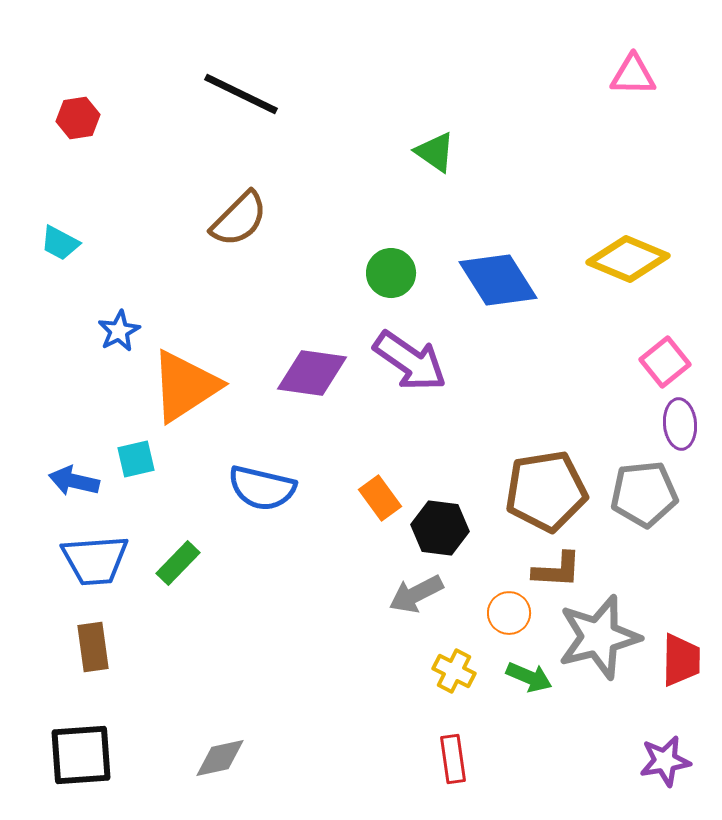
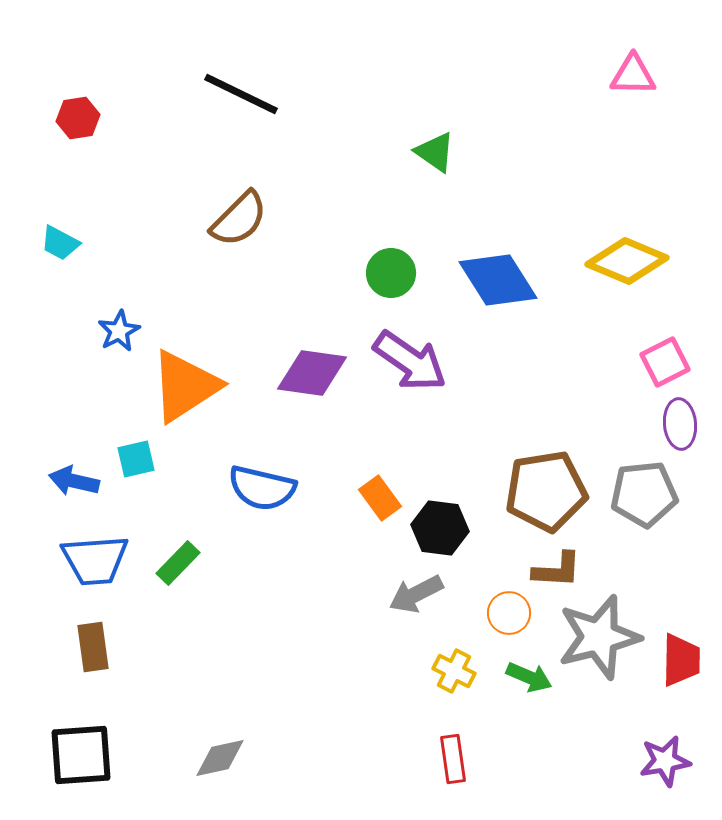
yellow diamond: moved 1 px left, 2 px down
pink square: rotated 12 degrees clockwise
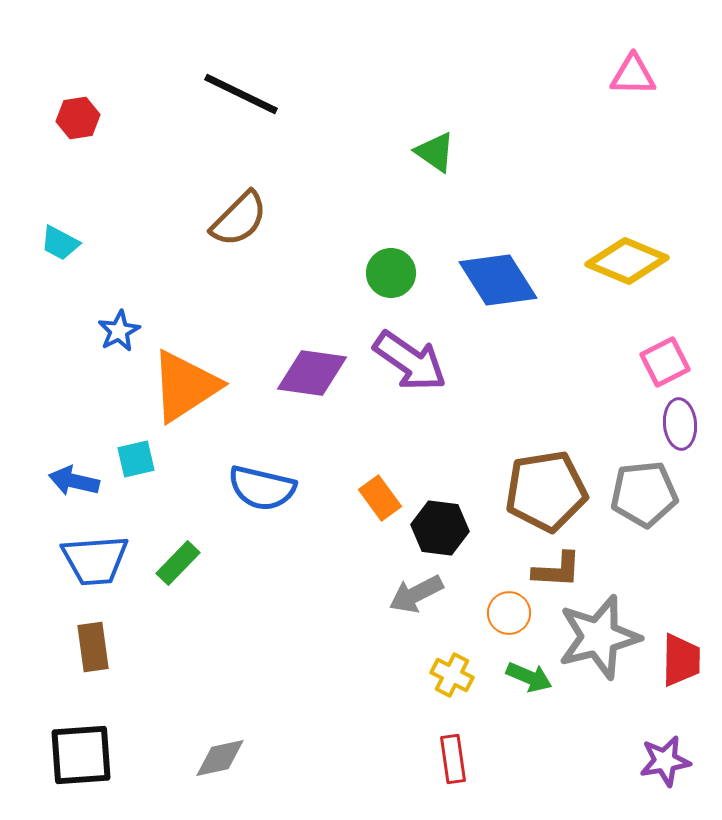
yellow cross: moved 2 px left, 4 px down
